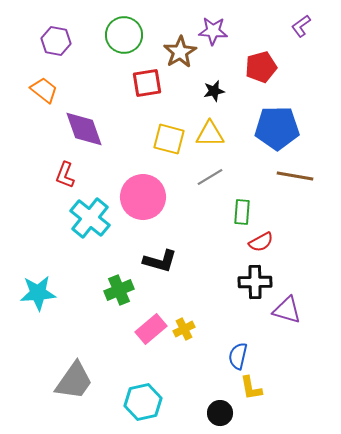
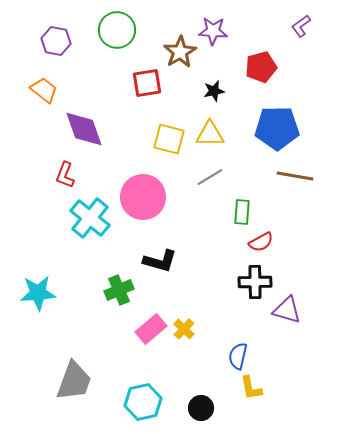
green circle: moved 7 px left, 5 px up
yellow cross: rotated 20 degrees counterclockwise
gray trapezoid: rotated 15 degrees counterclockwise
black circle: moved 19 px left, 5 px up
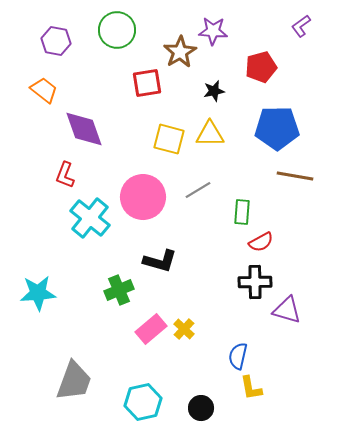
gray line: moved 12 px left, 13 px down
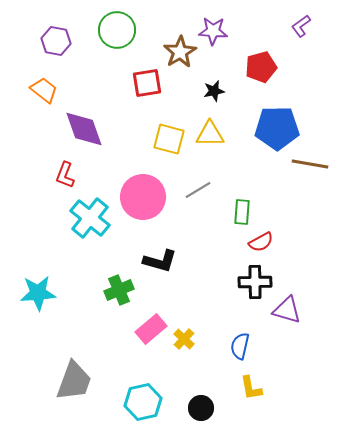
brown line: moved 15 px right, 12 px up
yellow cross: moved 10 px down
blue semicircle: moved 2 px right, 10 px up
